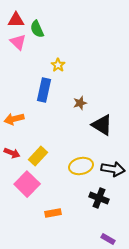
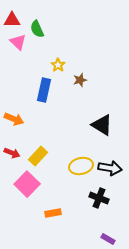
red triangle: moved 4 px left
brown star: moved 23 px up
orange arrow: rotated 144 degrees counterclockwise
black arrow: moved 3 px left, 1 px up
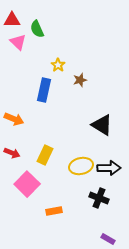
yellow rectangle: moved 7 px right, 1 px up; rotated 18 degrees counterclockwise
black arrow: moved 1 px left; rotated 10 degrees counterclockwise
orange rectangle: moved 1 px right, 2 px up
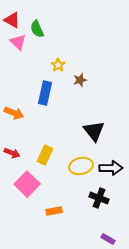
red triangle: rotated 30 degrees clockwise
blue rectangle: moved 1 px right, 3 px down
orange arrow: moved 6 px up
black triangle: moved 8 px left, 6 px down; rotated 20 degrees clockwise
black arrow: moved 2 px right
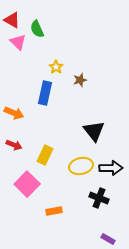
yellow star: moved 2 px left, 2 px down
red arrow: moved 2 px right, 8 px up
